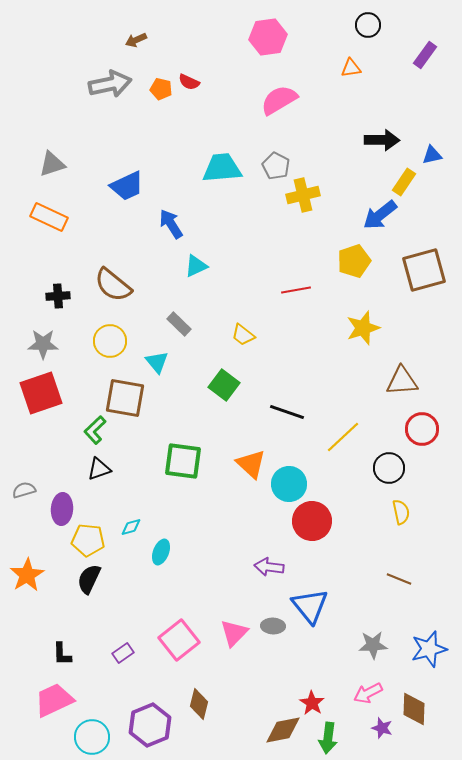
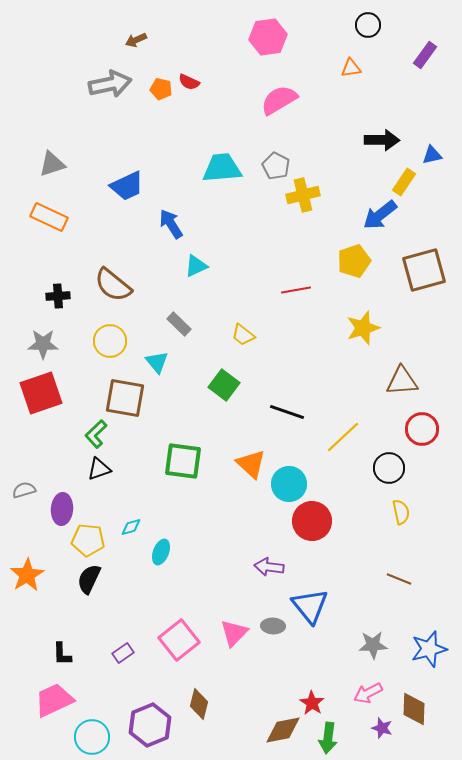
green L-shape at (95, 430): moved 1 px right, 4 px down
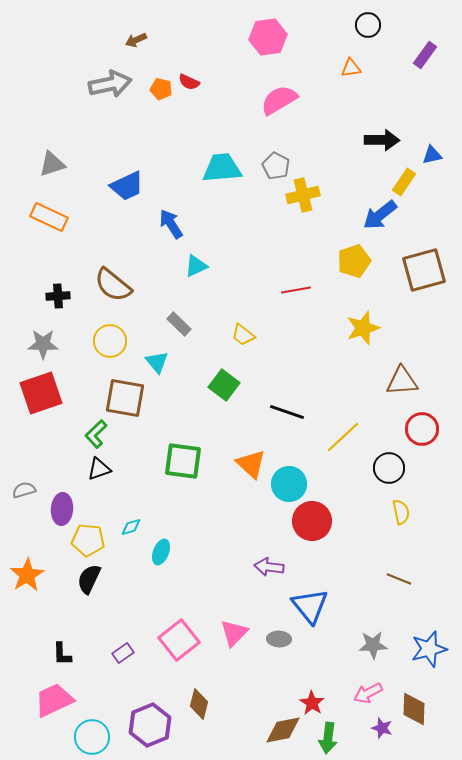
gray ellipse at (273, 626): moved 6 px right, 13 px down
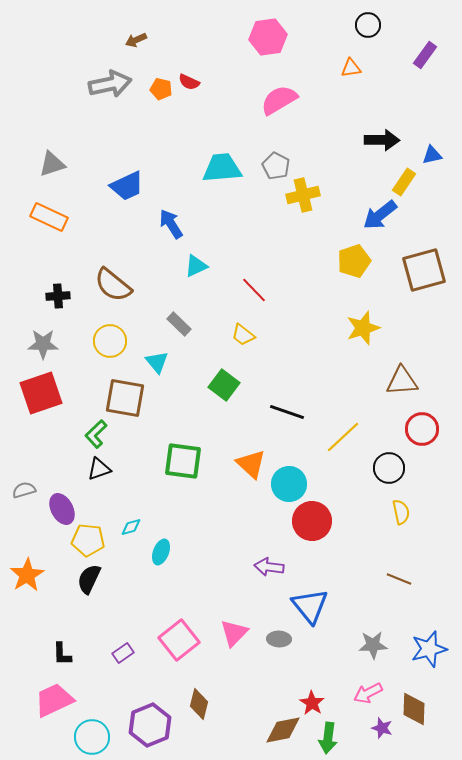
red line at (296, 290): moved 42 px left; rotated 56 degrees clockwise
purple ellipse at (62, 509): rotated 32 degrees counterclockwise
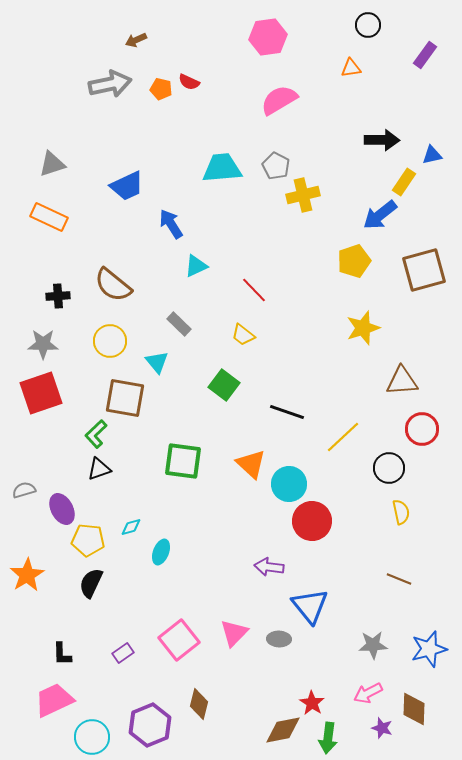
black semicircle at (89, 579): moved 2 px right, 4 px down
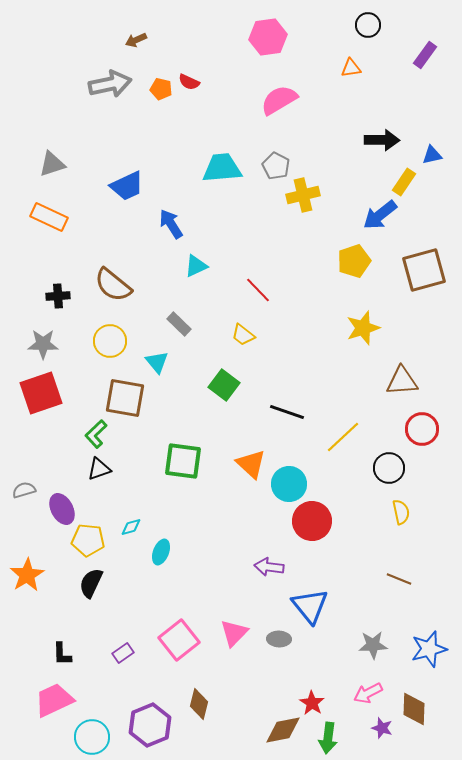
red line at (254, 290): moved 4 px right
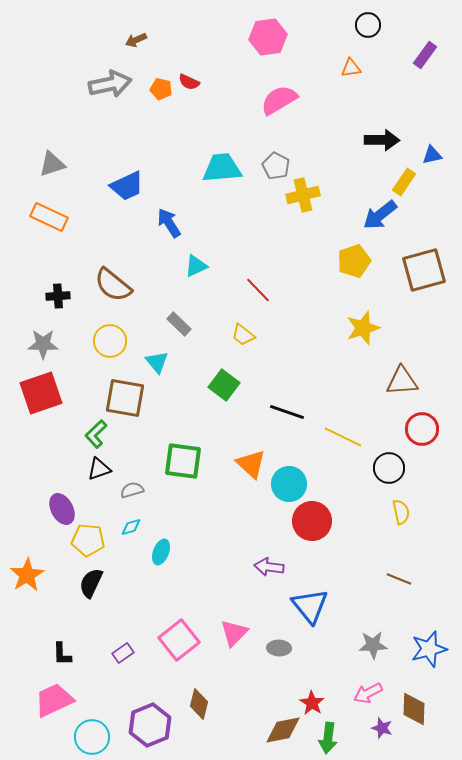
blue arrow at (171, 224): moved 2 px left, 1 px up
yellow line at (343, 437): rotated 69 degrees clockwise
gray semicircle at (24, 490): moved 108 px right
gray ellipse at (279, 639): moved 9 px down
